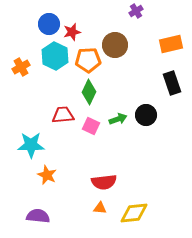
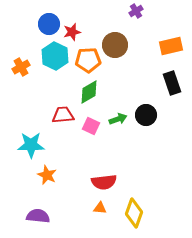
orange rectangle: moved 2 px down
green diamond: rotated 35 degrees clockwise
yellow diamond: rotated 64 degrees counterclockwise
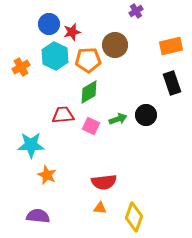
yellow diamond: moved 4 px down
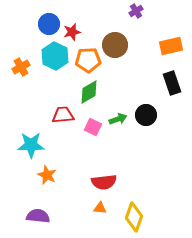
pink square: moved 2 px right, 1 px down
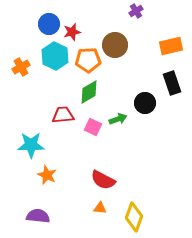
black circle: moved 1 px left, 12 px up
red semicircle: moved 1 px left, 2 px up; rotated 35 degrees clockwise
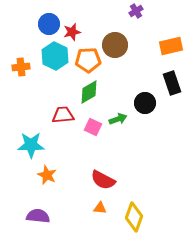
orange cross: rotated 24 degrees clockwise
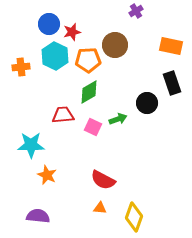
orange rectangle: rotated 25 degrees clockwise
black circle: moved 2 px right
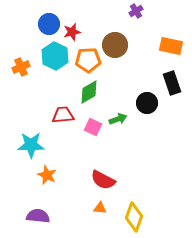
orange cross: rotated 18 degrees counterclockwise
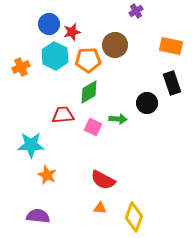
green arrow: rotated 24 degrees clockwise
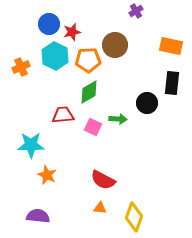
black rectangle: rotated 25 degrees clockwise
